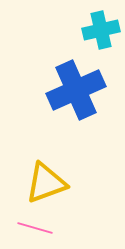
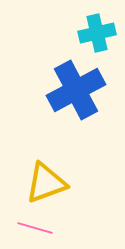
cyan cross: moved 4 px left, 3 px down
blue cross: rotated 4 degrees counterclockwise
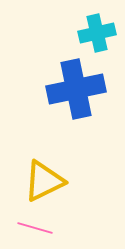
blue cross: moved 1 px up; rotated 16 degrees clockwise
yellow triangle: moved 2 px left, 2 px up; rotated 6 degrees counterclockwise
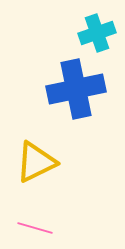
cyan cross: rotated 6 degrees counterclockwise
yellow triangle: moved 8 px left, 19 px up
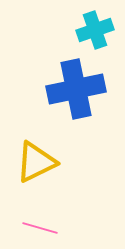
cyan cross: moved 2 px left, 3 px up
pink line: moved 5 px right
